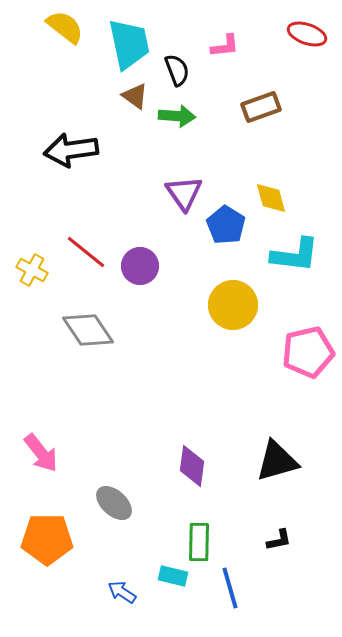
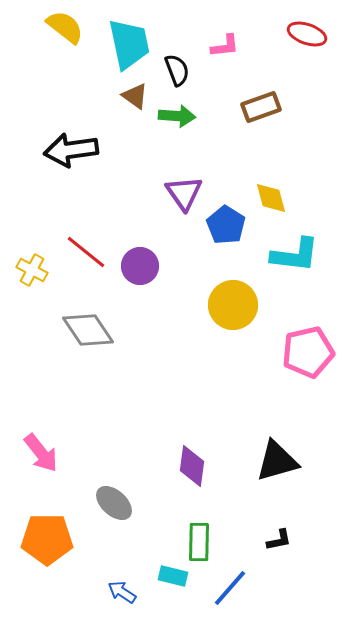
blue line: rotated 57 degrees clockwise
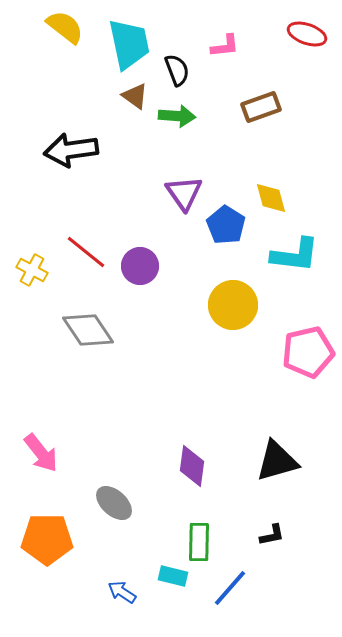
black L-shape: moved 7 px left, 5 px up
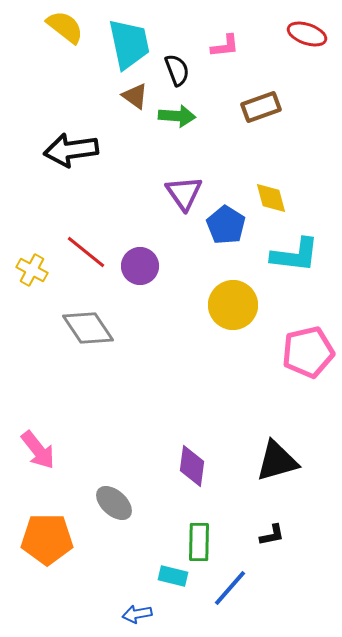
gray diamond: moved 2 px up
pink arrow: moved 3 px left, 3 px up
blue arrow: moved 15 px right, 22 px down; rotated 44 degrees counterclockwise
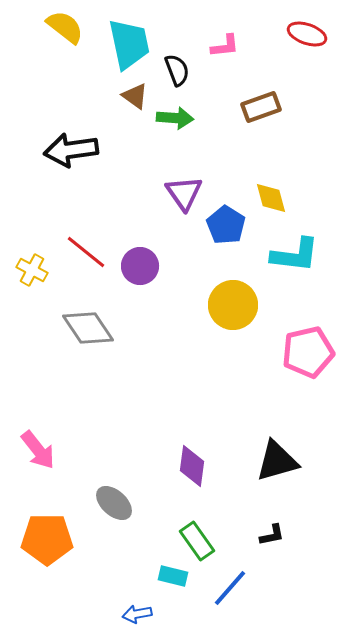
green arrow: moved 2 px left, 2 px down
green rectangle: moved 2 px left, 1 px up; rotated 36 degrees counterclockwise
